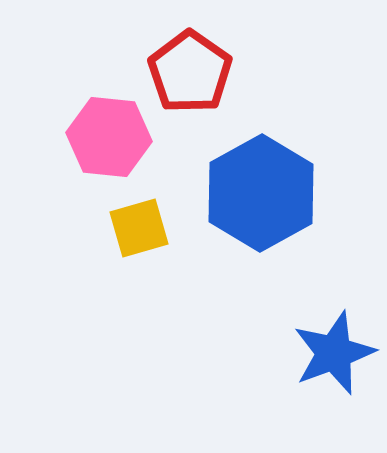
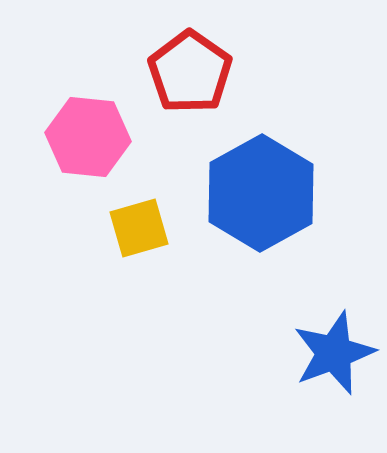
pink hexagon: moved 21 px left
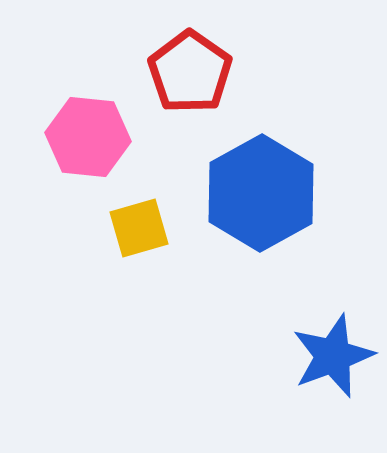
blue star: moved 1 px left, 3 px down
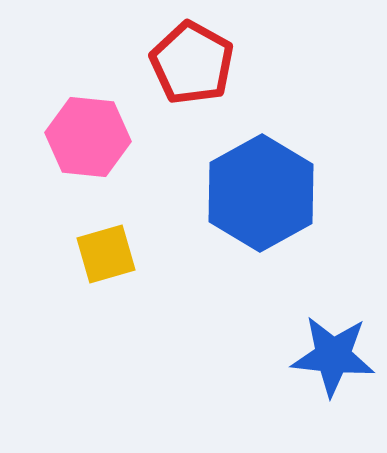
red pentagon: moved 2 px right, 9 px up; rotated 6 degrees counterclockwise
yellow square: moved 33 px left, 26 px down
blue star: rotated 26 degrees clockwise
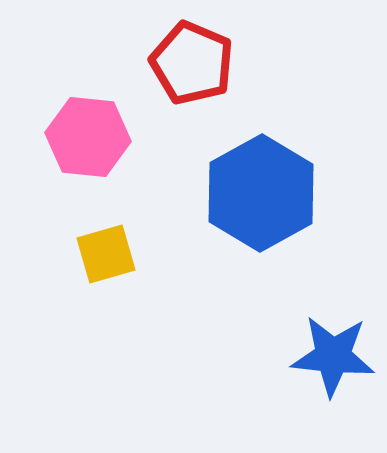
red pentagon: rotated 6 degrees counterclockwise
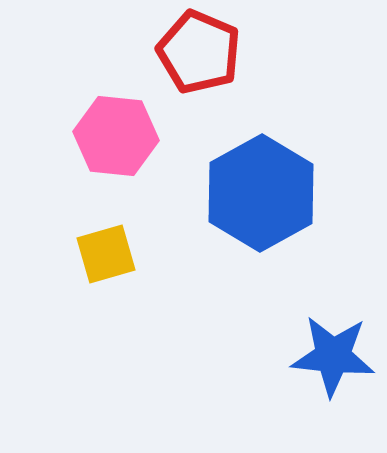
red pentagon: moved 7 px right, 11 px up
pink hexagon: moved 28 px right, 1 px up
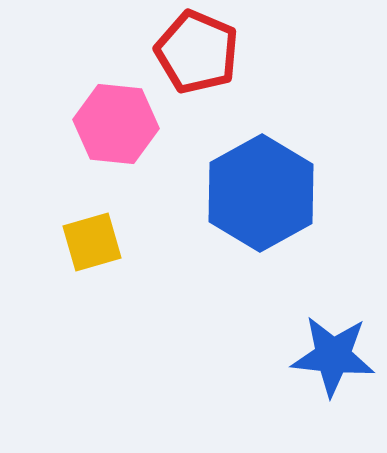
red pentagon: moved 2 px left
pink hexagon: moved 12 px up
yellow square: moved 14 px left, 12 px up
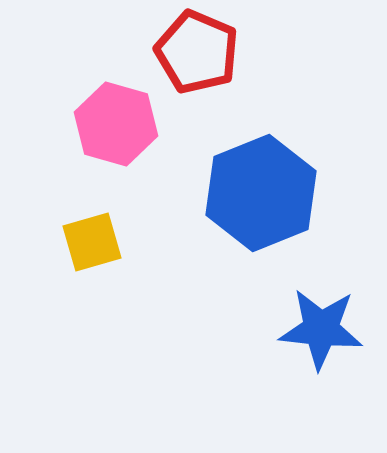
pink hexagon: rotated 10 degrees clockwise
blue hexagon: rotated 7 degrees clockwise
blue star: moved 12 px left, 27 px up
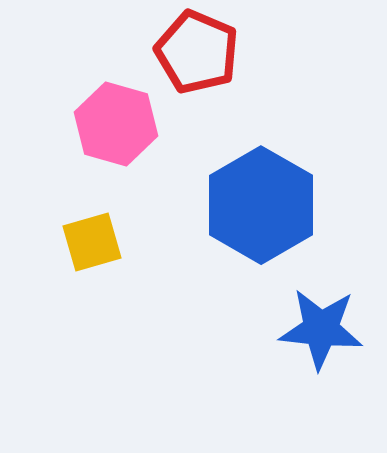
blue hexagon: moved 12 px down; rotated 8 degrees counterclockwise
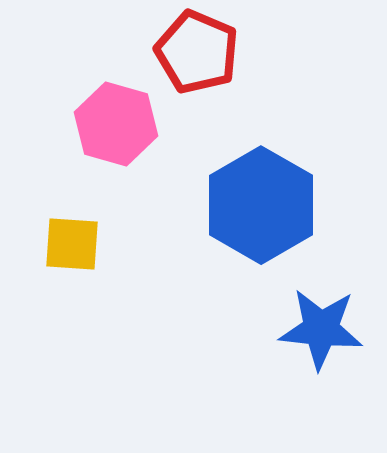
yellow square: moved 20 px left, 2 px down; rotated 20 degrees clockwise
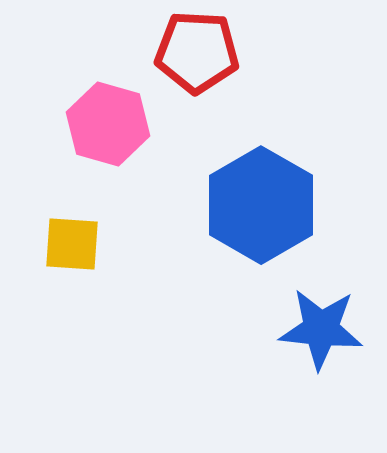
red pentagon: rotated 20 degrees counterclockwise
pink hexagon: moved 8 px left
